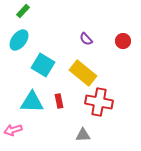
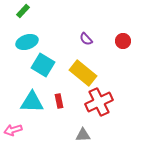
cyan ellipse: moved 8 px right, 2 px down; rotated 35 degrees clockwise
red cross: rotated 36 degrees counterclockwise
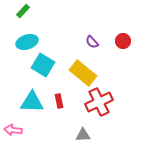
purple semicircle: moved 6 px right, 3 px down
pink arrow: rotated 24 degrees clockwise
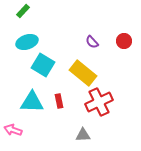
red circle: moved 1 px right
pink arrow: rotated 12 degrees clockwise
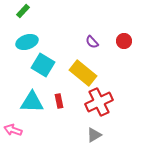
gray triangle: moved 11 px right; rotated 28 degrees counterclockwise
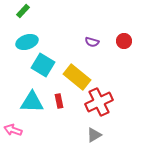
purple semicircle: rotated 32 degrees counterclockwise
yellow rectangle: moved 6 px left, 4 px down
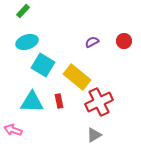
purple semicircle: rotated 136 degrees clockwise
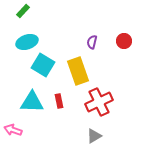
purple semicircle: rotated 48 degrees counterclockwise
yellow rectangle: moved 1 px right, 6 px up; rotated 32 degrees clockwise
gray triangle: moved 1 px down
